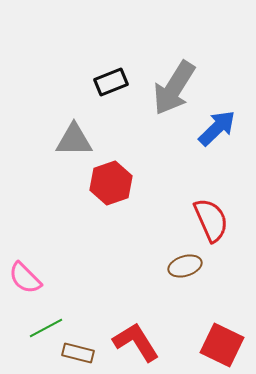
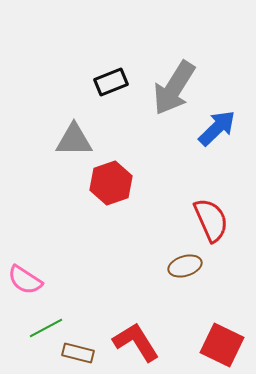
pink semicircle: moved 2 px down; rotated 12 degrees counterclockwise
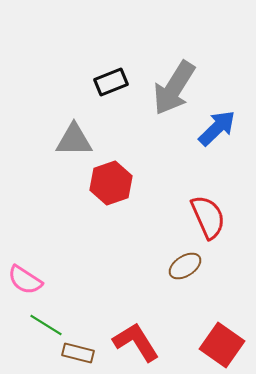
red semicircle: moved 3 px left, 3 px up
brown ellipse: rotated 16 degrees counterclockwise
green line: moved 3 px up; rotated 60 degrees clockwise
red square: rotated 9 degrees clockwise
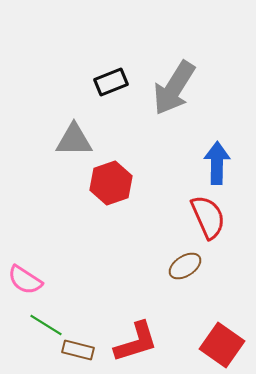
blue arrow: moved 35 px down; rotated 45 degrees counterclockwise
red L-shape: rotated 105 degrees clockwise
brown rectangle: moved 3 px up
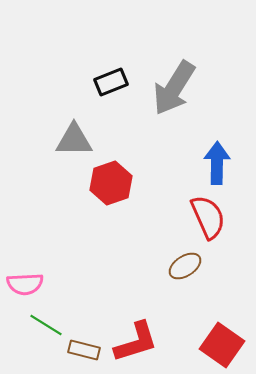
pink semicircle: moved 4 px down; rotated 36 degrees counterclockwise
brown rectangle: moved 6 px right
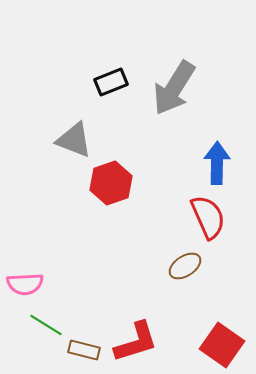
gray triangle: rotated 21 degrees clockwise
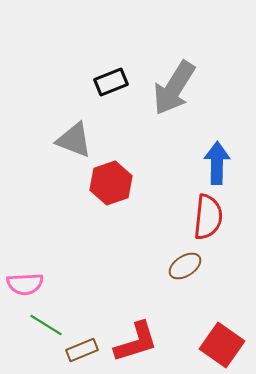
red semicircle: rotated 30 degrees clockwise
brown rectangle: moved 2 px left; rotated 36 degrees counterclockwise
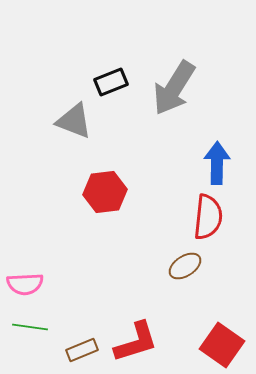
gray triangle: moved 19 px up
red hexagon: moved 6 px left, 9 px down; rotated 12 degrees clockwise
green line: moved 16 px left, 2 px down; rotated 24 degrees counterclockwise
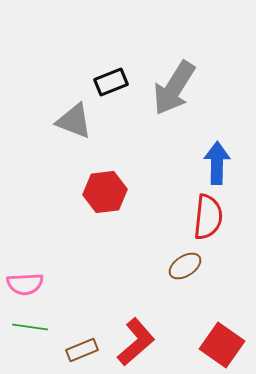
red L-shape: rotated 24 degrees counterclockwise
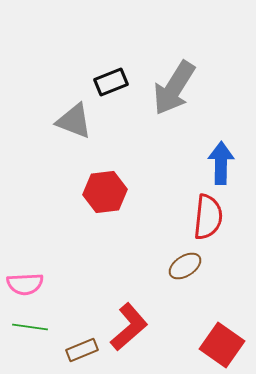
blue arrow: moved 4 px right
red L-shape: moved 7 px left, 15 px up
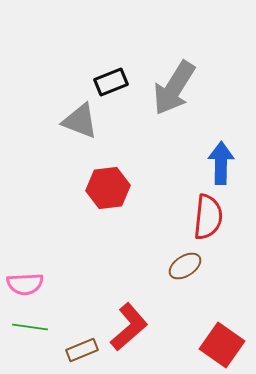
gray triangle: moved 6 px right
red hexagon: moved 3 px right, 4 px up
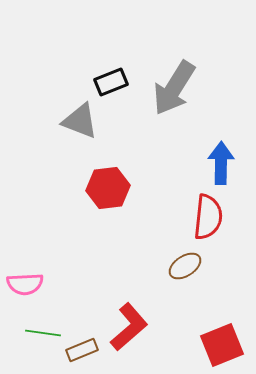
green line: moved 13 px right, 6 px down
red square: rotated 33 degrees clockwise
